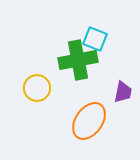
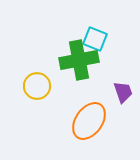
green cross: moved 1 px right
yellow circle: moved 2 px up
purple trapezoid: rotated 30 degrees counterclockwise
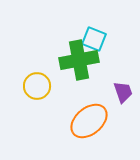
cyan square: moved 1 px left
orange ellipse: rotated 15 degrees clockwise
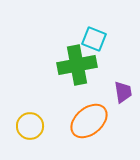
green cross: moved 2 px left, 5 px down
yellow circle: moved 7 px left, 40 px down
purple trapezoid: rotated 10 degrees clockwise
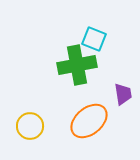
purple trapezoid: moved 2 px down
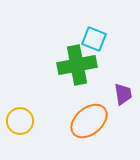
yellow circle: moved 10 px left, 5 px up
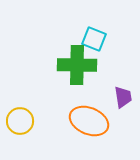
green cross: rotated 12 degrees clockwise
purple trapezoid: moved 3 px down
orange ellipse: rotated 63 degrees clockwise
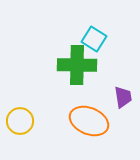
cyan square: rotated 10 degrees clockwise
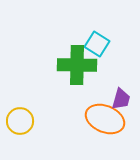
cyan square: moved 3 px right, 5 px down
purple trapezoid: moved 2 px left, 2 px down; rotated 25 degrees clockwise
orange ellipse: moved 16 px right, 2 px up
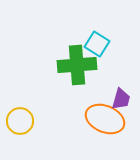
green cross: rotated 6 degrees counterclockwise
